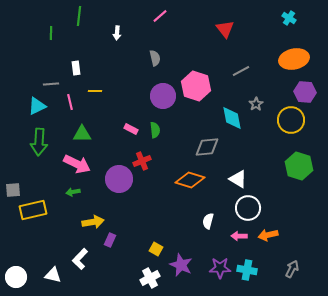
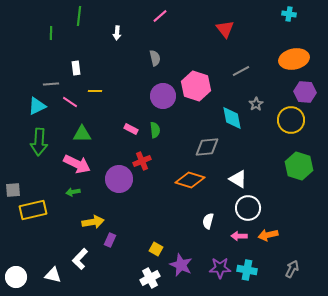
cyan cross at (289, 18): moved 4 px up; rotated 24 degrees counterclockwise
pink line at (70, 102): rotated 42 degrees counterclockwise
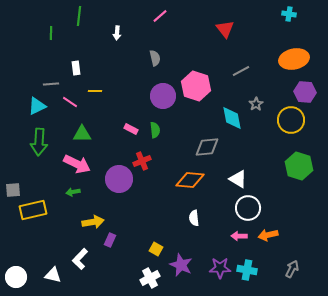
orange diamond at (190, 180): rotated 12 degrees counterclockwise
white semicircle at (208, 221): moved 14 px left, 3 px up; rotated 21 degrees counterclockwise
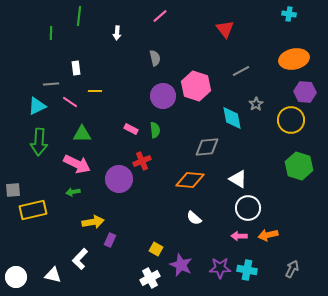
white semicircle at (194, 218): rotated 42 degrees counterclockwise
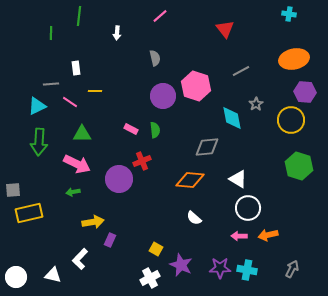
yellow rectangle at (33, 210): moved 4 px left, 3 px down
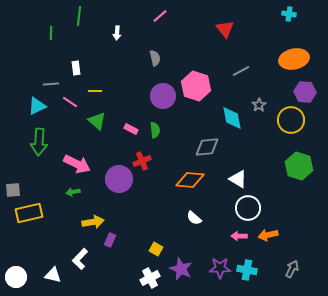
gray star at (256, 104): moved 3 px right, 1 px down
green triangle at (82, 134): moved 15 px right, 13 px up; rotated 42 degrees clockwise
purple star at (181, 265): moved 4 px down
